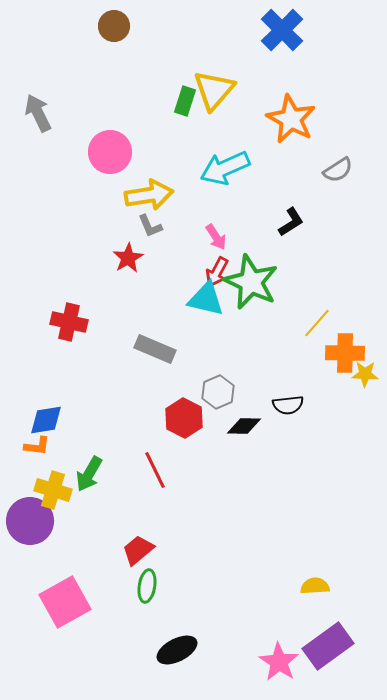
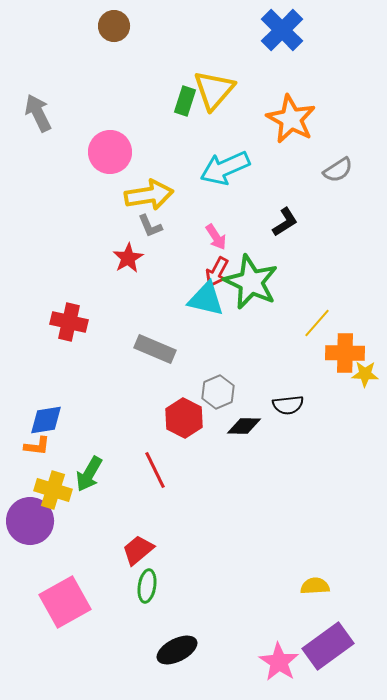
black L-shape: moved 6 px left
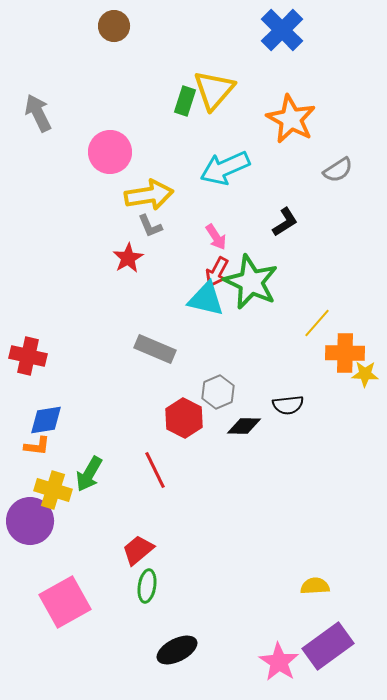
red cross: moved 41 px left, 34 px down
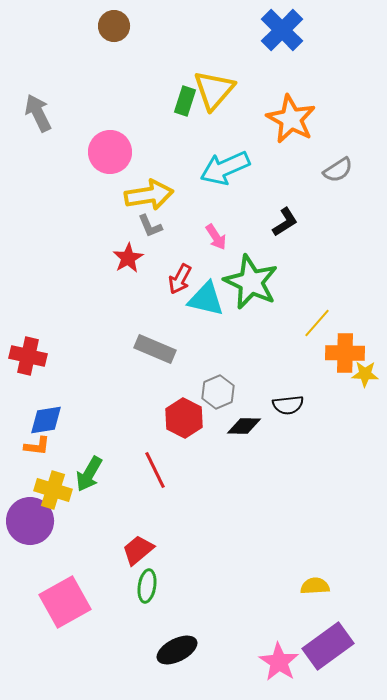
red arrow: moved 37 px left, 7 px down
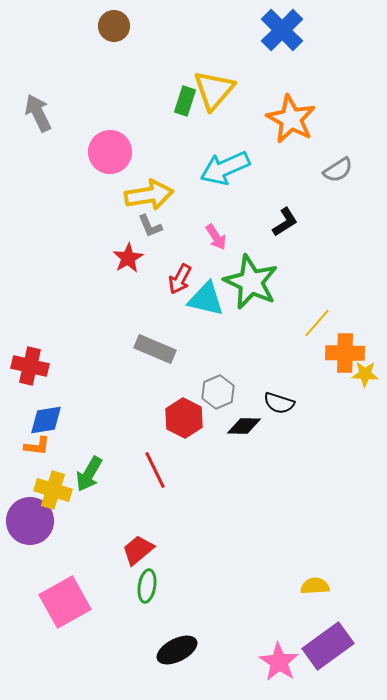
red cross: moved 2 px right, 10 px down
black semicircle: moved 9 px left, 2 px up; rotated 24 degrees clockwise
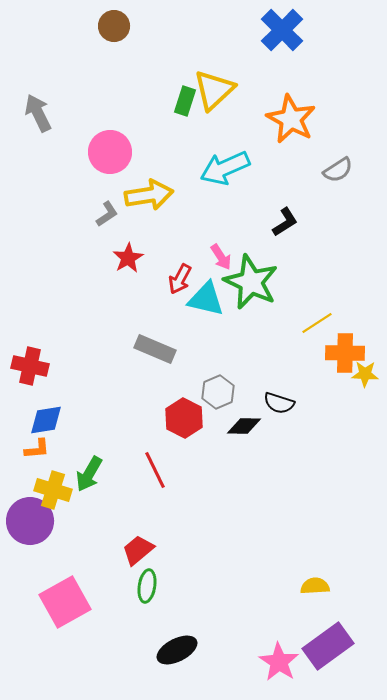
yellow triangle: rotated 6 degrees clockwise
gray L-shape: moved 43 px left, 12 px up; rotated 100 degrees counterclockwise
pink arrow: moved 5 px right, 20 px down
yellow line: rotated 16 degrees clockwise
orange L-shape: moved 3 px down; rotated 12 degrees counterclockwise
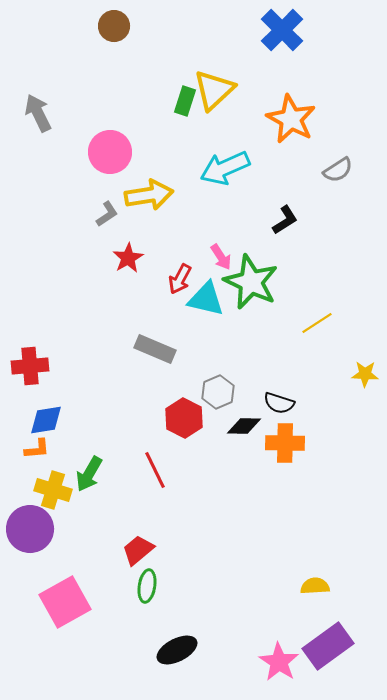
black L-shape: moved 2 px up
orange cross: moved 60 px left, 90 px down
red cross: rotated 18 degrees counterclockwise
purple circle: moved 8 px down
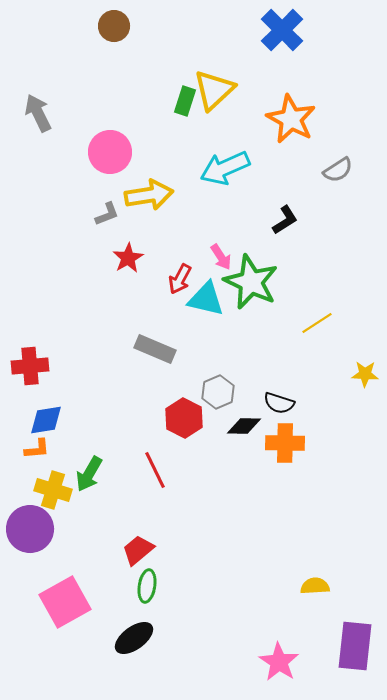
gray L-shape: rotated 12 degrees clockwise
purple rectangle: moved 27 px right; rotated 48 degrees counterclockwise
black ellipse: moved 43 px left, 12 px up; rotated 9 degrees counterclockwise
